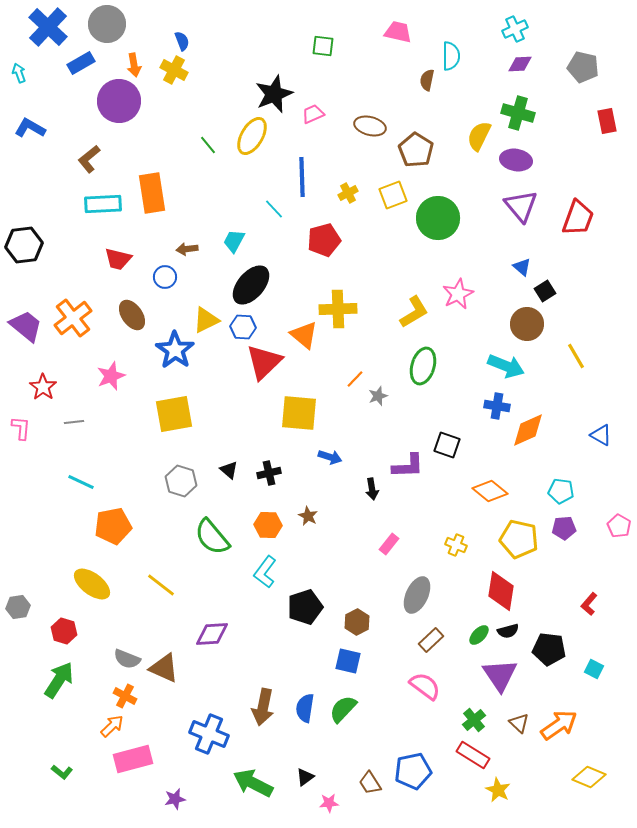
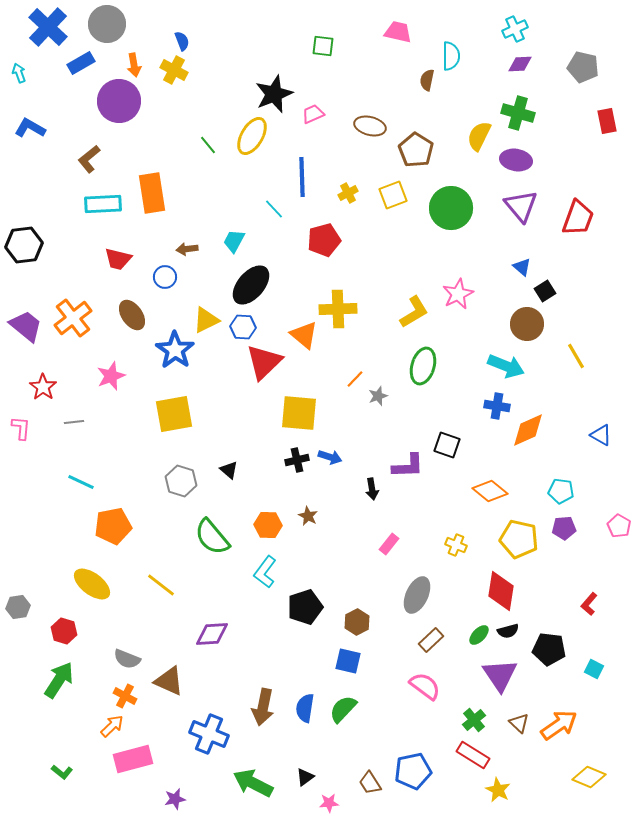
green circle at (438, 218): moved 13 px right, 10 px up
black cross at (269, 473): moved 28 px right, 13 px up
brown triangle at (164, 668): moved 5 px right, 13 px down
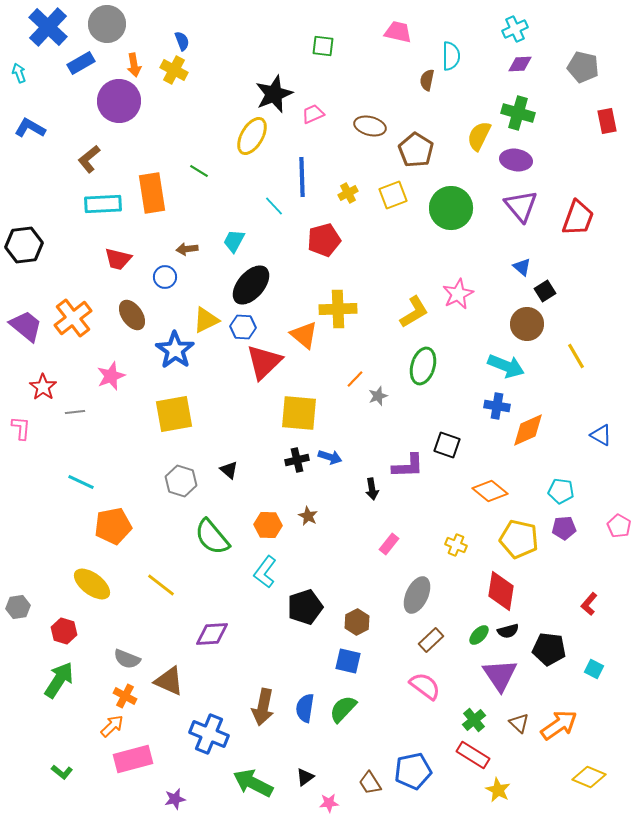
green line at (208, 145): moved 9 px left, 26 px down; rotated 18 degrees counterclockwise
cyan line at (274, 209): moved 3 px up
gray line at (74, 422): moved 1 px right, 10 px up
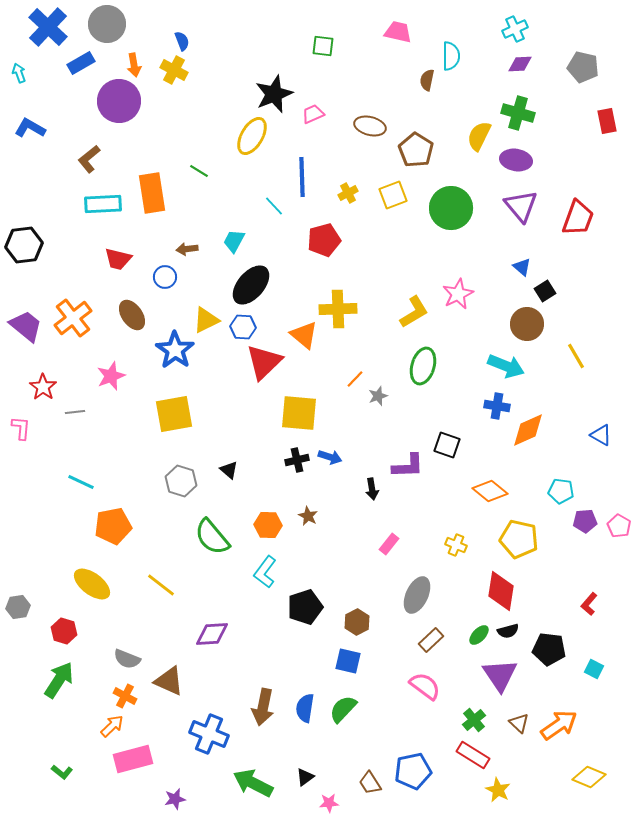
purple pentagon at (564, 528): moved 21 px right, 7 px up
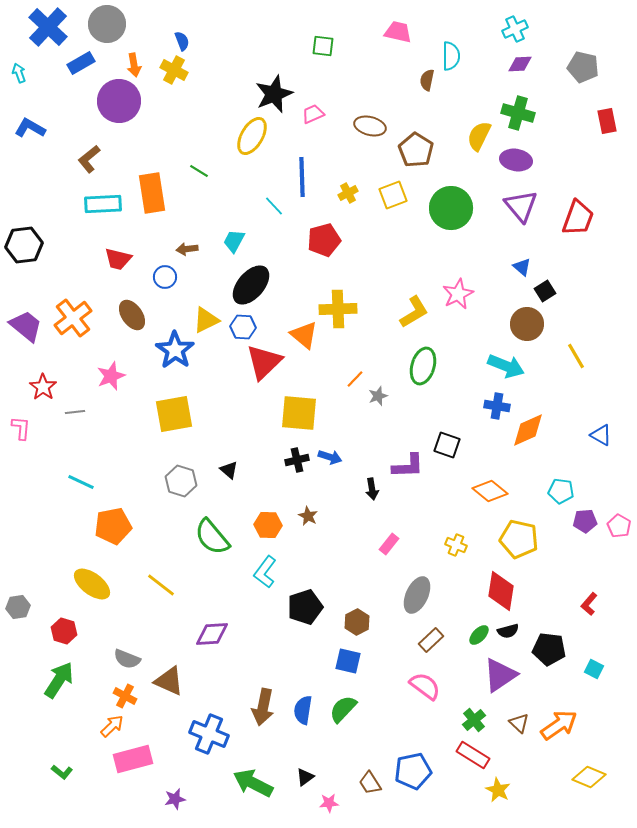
purple triangle at (500, 675): rotated 30 degrees clockwise
blue semicircle at (305, 708): moved 2 px left, 2 px down
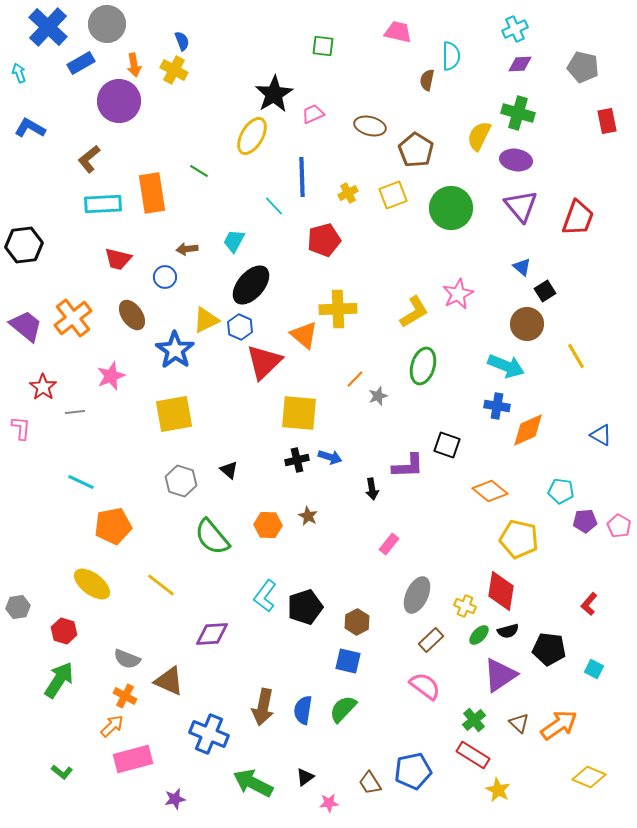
black star at (274, 94): rotated 9 degrees counterclockwise
blue hexagon at (243, 327): moved 3 px left; rotated 20 degrees clockwise
yellow cross at (456, 545): moved 9 px right, 61 px down
cyan L-shape at (265, 572): moved 24 px down
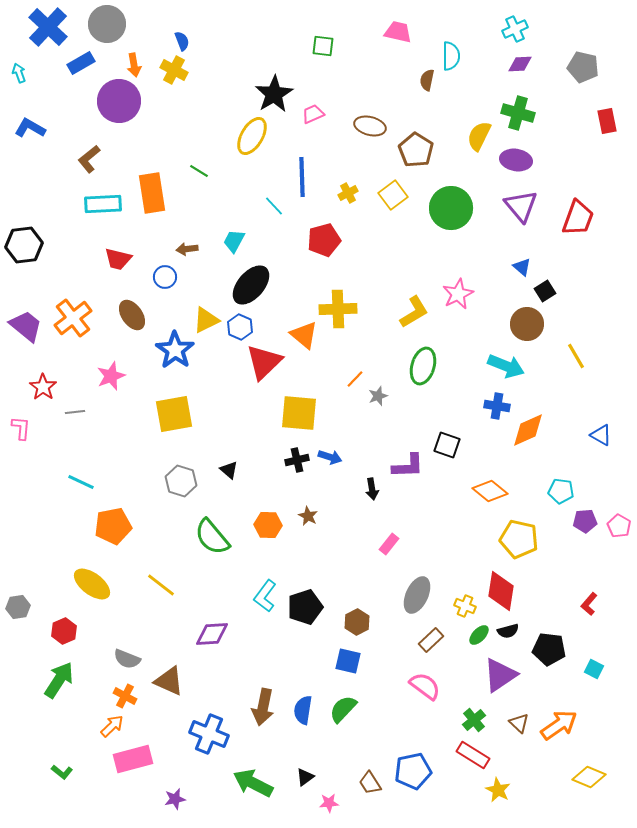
yellow square at (393, 195): rotated 16 degrees counterclockwise
red hexagon at (64, 631): rotated 20 degrees clockwise
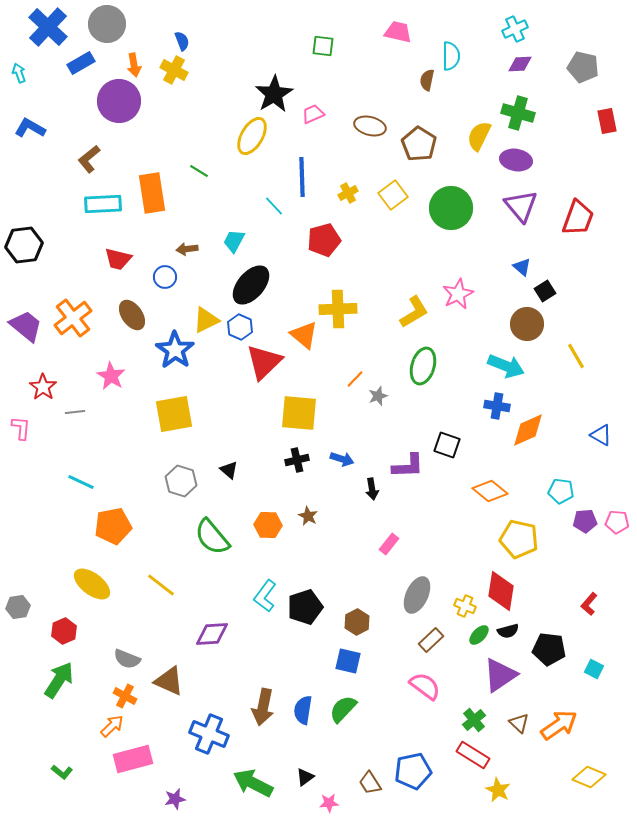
brown pentagon at (416, 150): moved 3 px right, 6 px up
pink star at (111, 376): rotated 20 degrees counterclockwise
blue arrow at (330, 457): moved 12 px right, 2 px down
pink pentagon at (619, 526): moved 2 px left, 4 px up; rotated 25 degrees counterclockwise
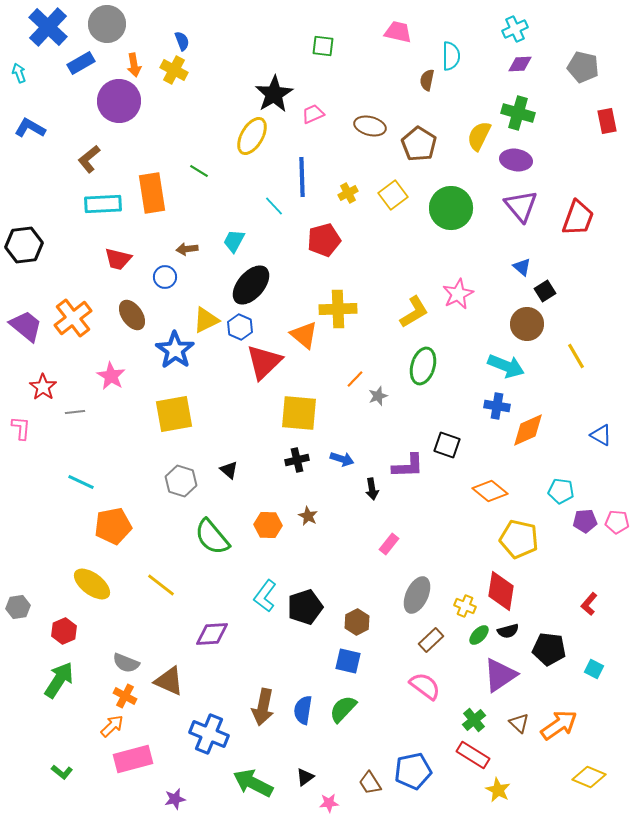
gray semicircle at (127, 659): moved 1 px left, 4 px down
